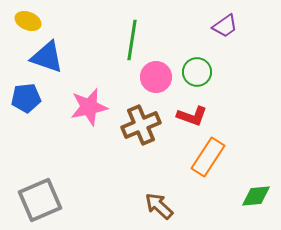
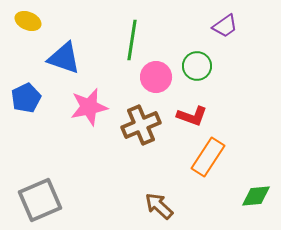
blue triangle: moved 17 px right, 1 px down
green circle: moved 6 px up
blue pentagon: rotated 20 degrees counterclockwise
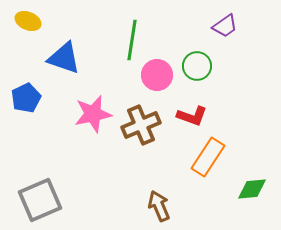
pink circle: moved 1 px right, 2 px up
pink star: moved 4 px right, 7 px down
green diamond: moved 4 px left, 7 px up
brown arrow: rotated 24 degrees clockwise
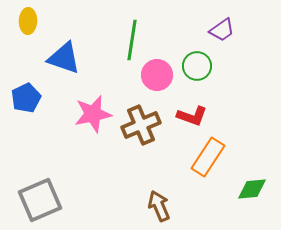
yellow ellipse: rotated 70 degrees clockwise
purple trapezoid: moved 3 px left, 4 px down
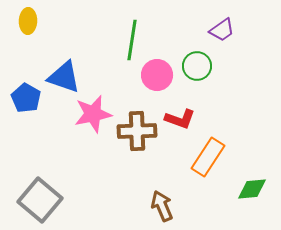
blue triangle: moved 19 px down
blue pentagon: rotated 16 degrees counterclockwise
red L-shape: moved 12 px left, 3 px down
brown cross: moved 4 px left, 6 px down; rotated 21 degrees clockwise
gray square: rotated 27 degrees counterclockwise
brown arrow: moved 3 px right
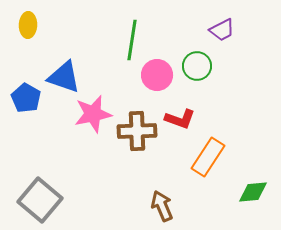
yellow ellipse: moved 4 px down
purple trapezoid: rotated 8 degrees clockwise
green diamond: moved 1 px right, 3 px down
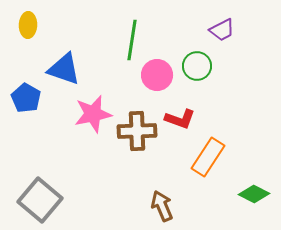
blue triangle: moved 8 px up
green diamond: moved 1 px right, 2 px down; rotated 32 degrees clockwise
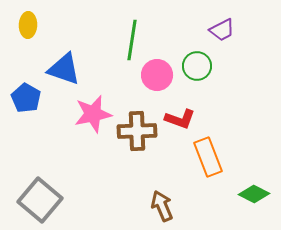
orange rectangle: rotated 54 degrees counterclockwise
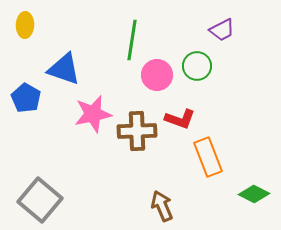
yellow ellipse: moved 3 px left
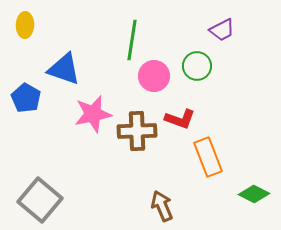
pink circle: moved 3 px left, 1 px down
